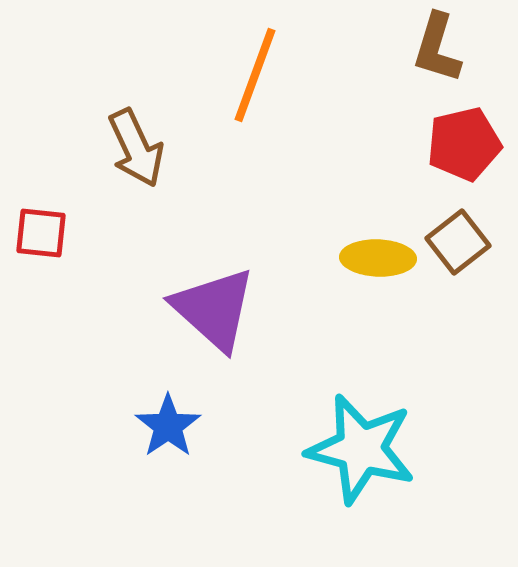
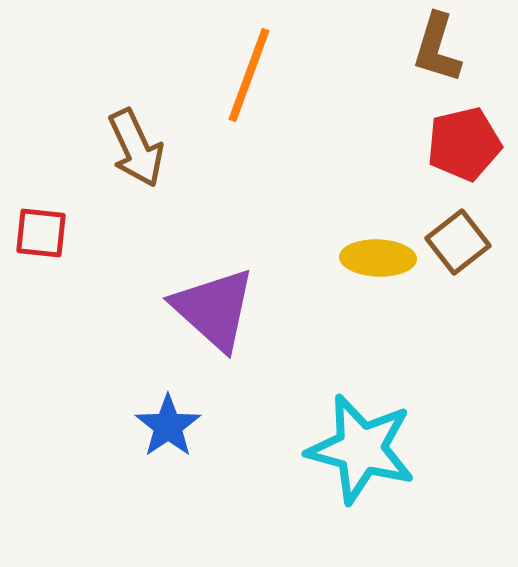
orange line: moved 6 px left
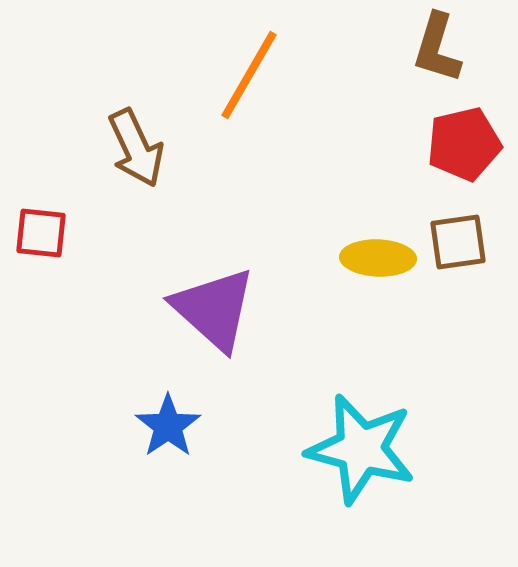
orange line: rotated 10 degrees clockwise
brown square: rotated 30 degrees clockwise
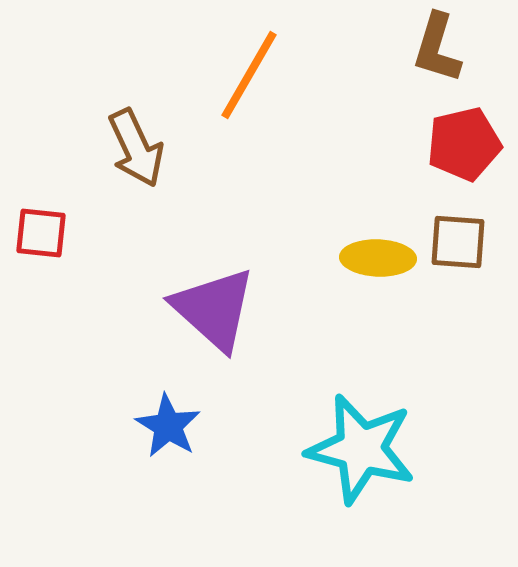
brown square: rotated 12 degrees clockwise
blue star: rotated 6 degrees counterclockwise
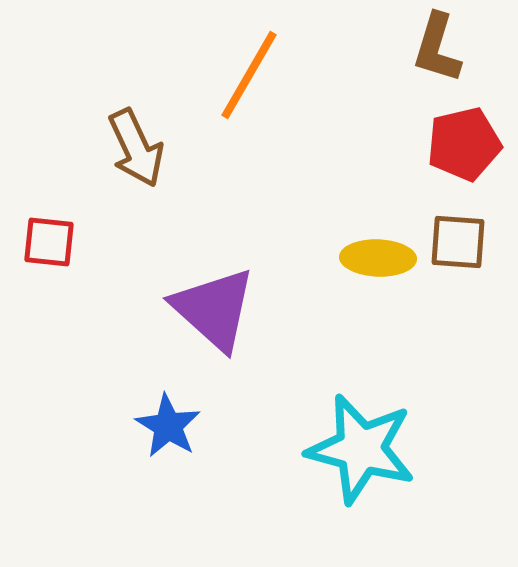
red square: moved 8 px right, 9 px down
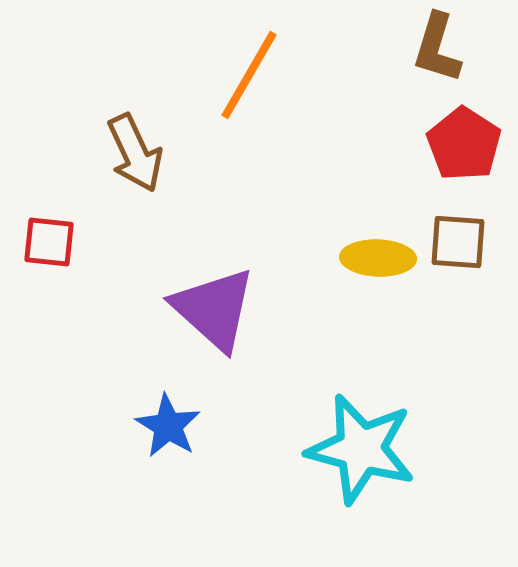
red pentagon: rotated 26 degrees counterclockwise
brown arrow: moved 1 px left, 5 px down
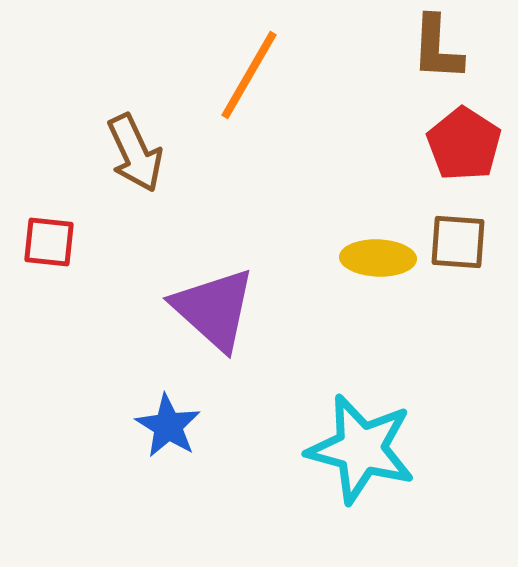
brown L-shape: rotated 14 degrees counterclockwise
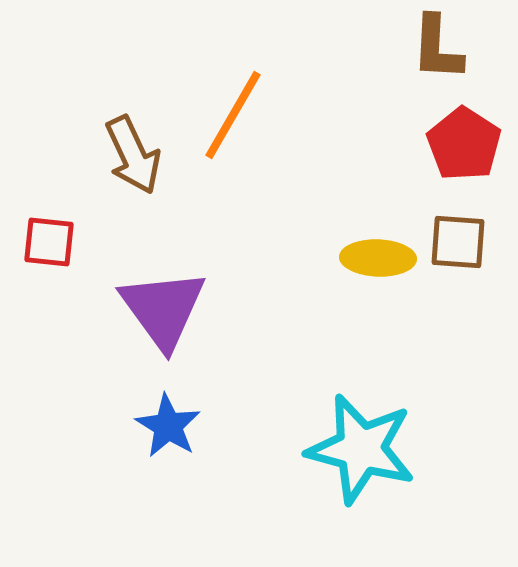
orange line: moved 16 px left, 40 px down
brown arrow: moved 2 px left, 2 px down
purple triangle: moved 51 px left; rotated 12 degrees clockwise
